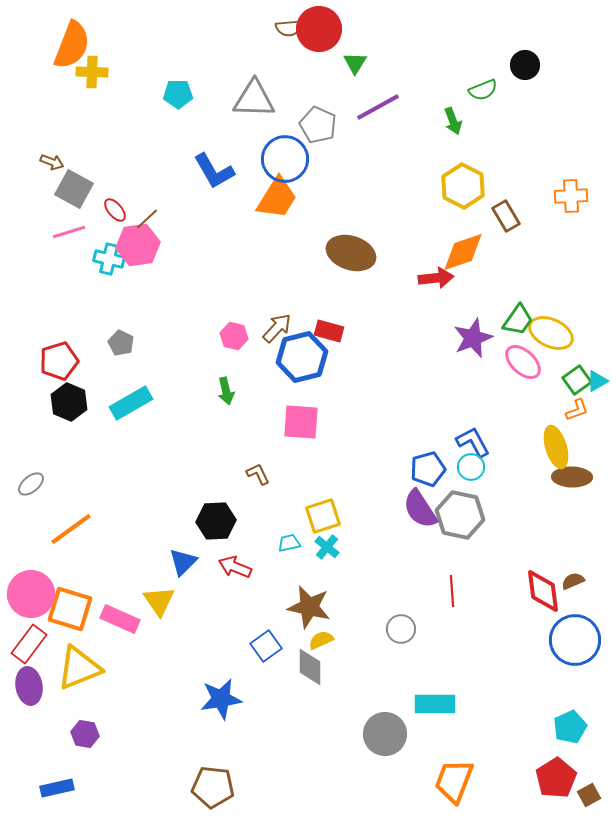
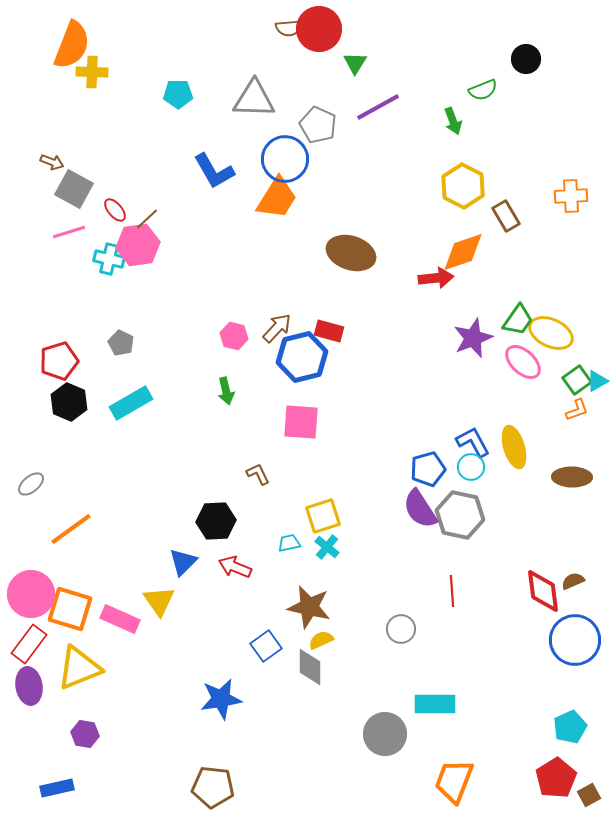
black circle at (525, 65): moved 1 px right, 6 px up
yellow ellipse at (556, 447): moved 42 px left
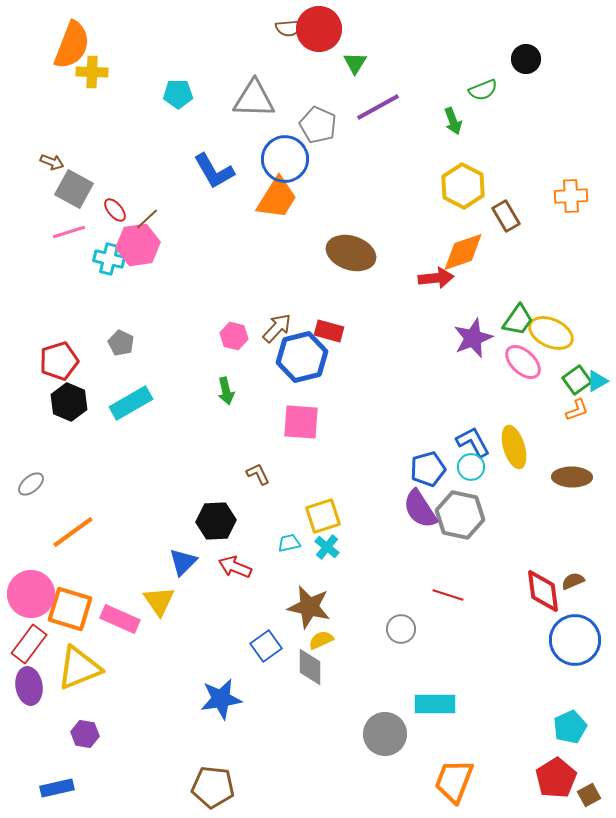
orange line at (71, 529): moved 2 px right, 3 px down
red line at (452, 591): moved 4 px left, 4 px down; rotated 68 degrees counterclockwise
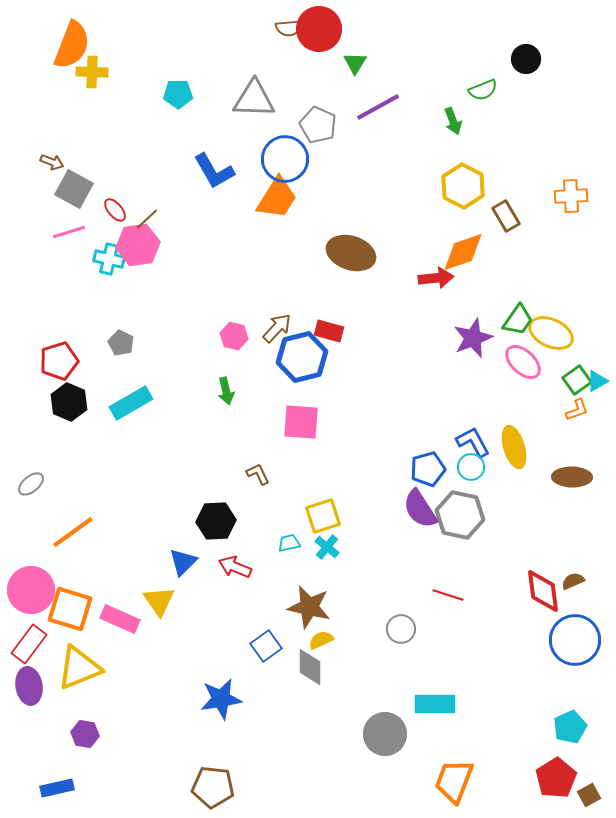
pink circle at (31, 594): moved 4 px up
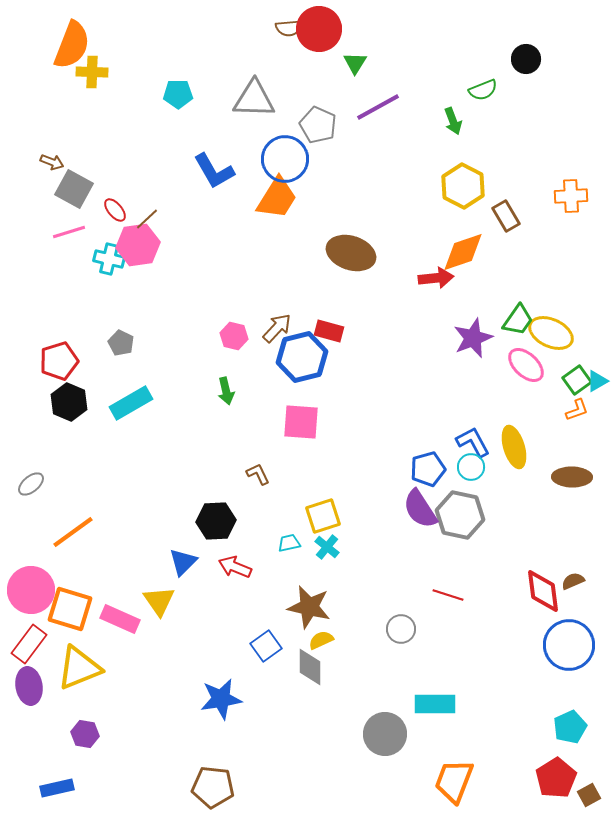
pink ellipse at (523, 362): moved 3 px right, 3 px down
blue circle at (575, 640): moved 6 px left, 5 px down
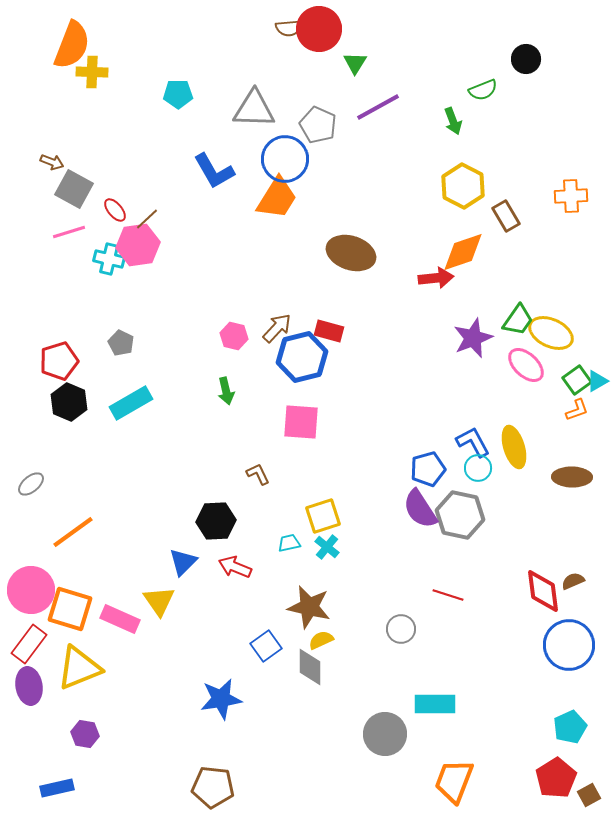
gray triangle at (254, 99): moved 10 px down
cyan circle at (471, 467): moved 7 px right, 1 px down
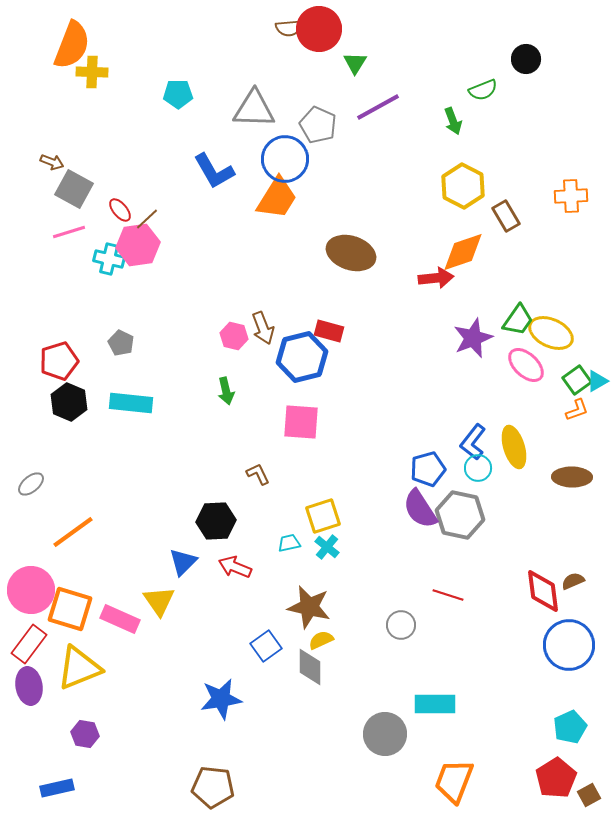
red ellipse at (115, 210): moved 5 px right
brown arrow at (277, 328): moved 14 px left; rotated 116 degrees clockwise
cyan rectangle at (131, 403): rotated 36 degrees clockwise
blue L-shape at (473, 442): rotated 114 degrees counterclockwise
gray circle at (401, 629): moved 4 px up
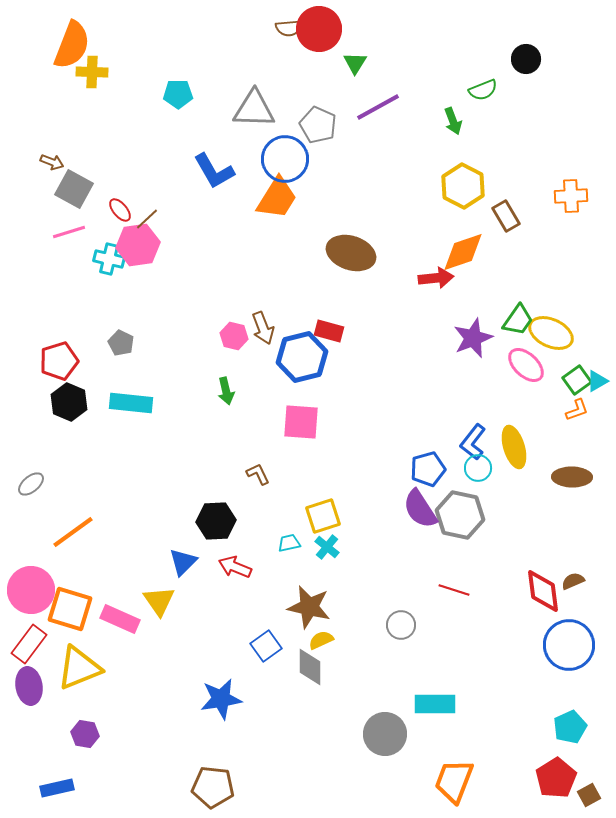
red line at (448, 595): moved 6 px right, 5 px up
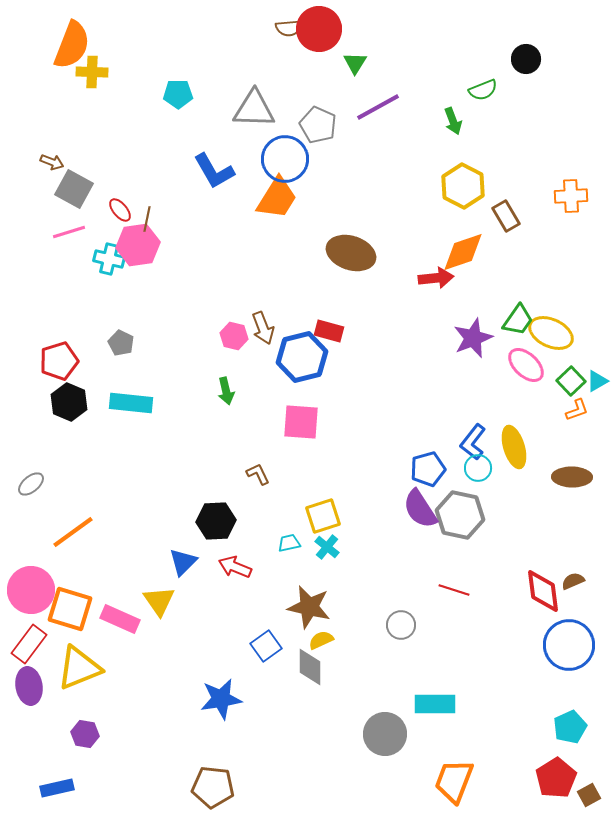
brown line at (147, 219): rotated 35 degrees counterclockwise
green square at (577, 380): moved 6 px left, 1 px down; rotated 8 degrees counterclockwise
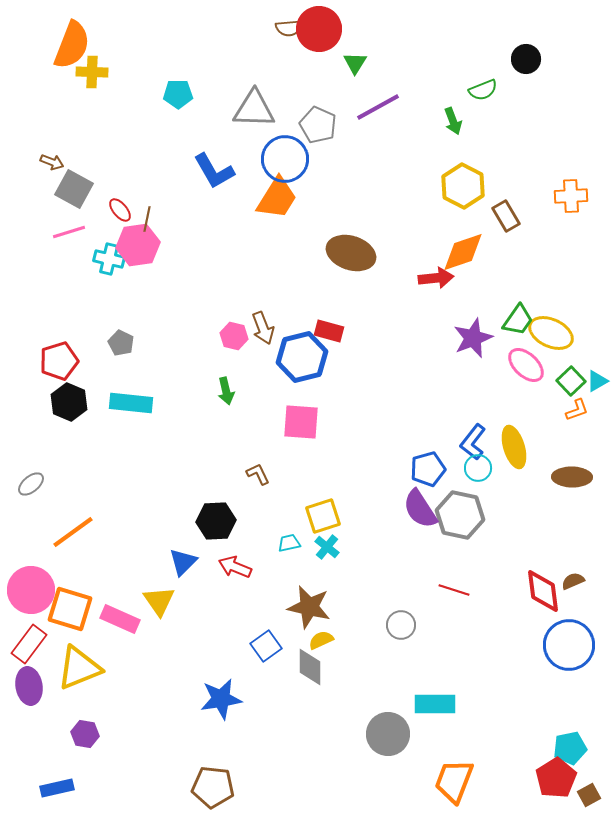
cyan pentagon at (570, 727): moved 21 px down; rotated 12 degrees clockwise
gray circle at (385, 734): moved 3 px right
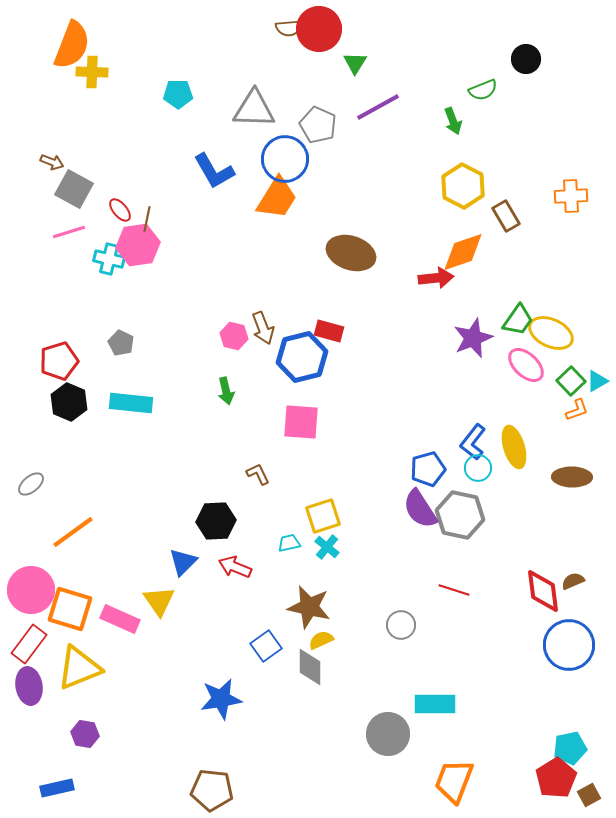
brown pentagon at (213, 787): moved 1 px left, 3 px down
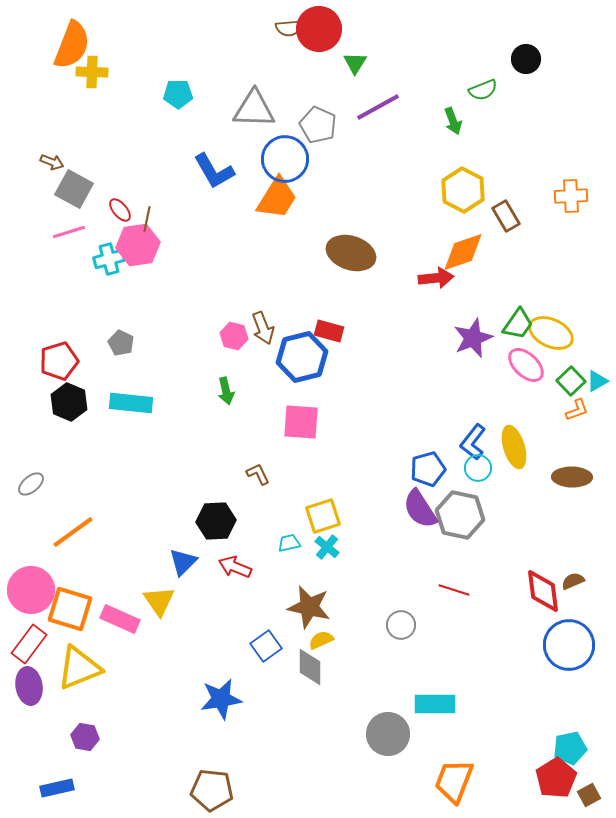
yellow hexagon at (463, 186): moved 4 px down
cyan cross at (109, 259): rotated 28 degrees counterclockwise
green trapezoid at (518, 320): moved 4 px down
purple hexagon at (85, 734): moved 3 px down
